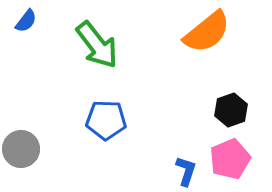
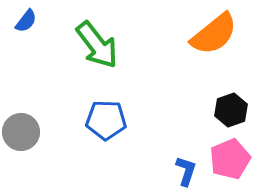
orange semicircle: moved 7 px right, 2 px down
gray circle: moved 17 px up
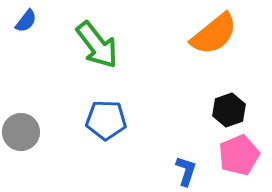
black hexagon: moved 2 px left
pink pentagon: moved 9 px right, 4 px up
